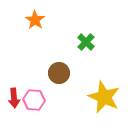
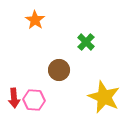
brown circle: moved 3 px up
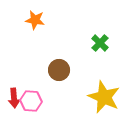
orange star: rotated 24 degrees counterclockwise
green cross: moved 14 px right, 1 px down
pink hexagon: moved 3 px left, 1 px down
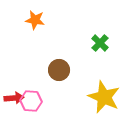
red arrow: rotated 90 degrees counterclockwise
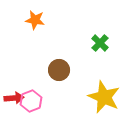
pink hexagon: rotated 25 degrees counterclockwise
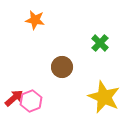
brown circle: moved 3 px right, 3 px up
red arrow: rotated 36 degrees counterclockwise
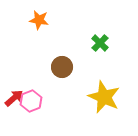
orange star: moved 4 px right
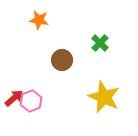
brown circle: moved 7 px up
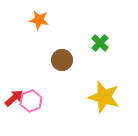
yellow star: rotated 8 degrees counterclockwise
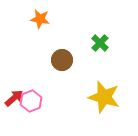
orange star: moved 1 px right, 1 px up
